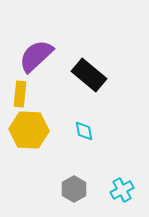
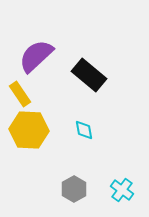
yellow rectangle: rotated 40 degrees counterclockwise
cyan diamond: moved 1 px up
cyan cross: rotated 25 degrees counterclockwise
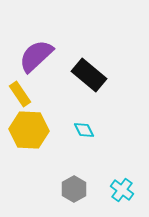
cyan diamond: rotated 15 degrees counterclockwise
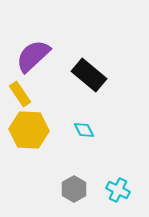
purple semicircle: moved 3 px left
cyan cross: moved 4 px left; rotated 10 degrees counterclockwise
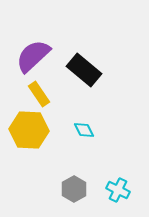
black rectangle: moved 5 px left, 5 px up
yellow rectangle: moved 19 px right
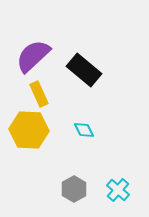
yellow rectangle: rotated 10 degrees clockwise
cyan cross: rotated 15 degrees clockwise
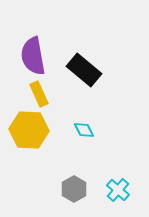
purple semicircle: rotated 57 degrees counterclockwise
